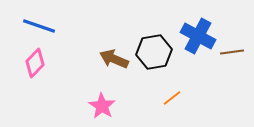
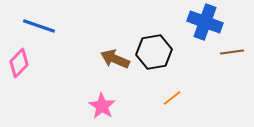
blue cross: moved 7 px right, 14 px up; rotated 8 degrees counterclockwise
brown arrow: moved 1 px right
pink diamond: moved 16 px left
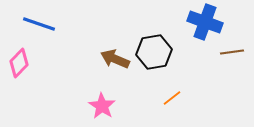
blue line: moved 2 px up
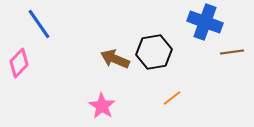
blue line: rotated 36 degrees clockwise
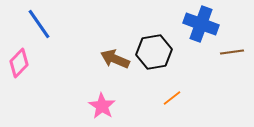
blue cross: moved 4 px left, 2 px down
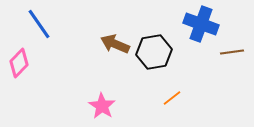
brown arrow: moved 15 px up
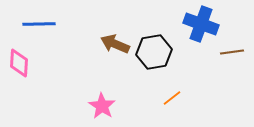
blue line: rotated 56 degrees counterclockwise
pink diamond: rotated 40 degrees counterclockwise
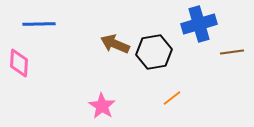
blue cross: moved 2 px left; rotated 36 degrees counterclockwise
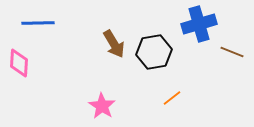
blue line: moved 1 px left, 1 px up
brown arrow: moved 1 px left; rotated 144 degrees counterclockwise
brown line: rotated 30 degrees clockwise
